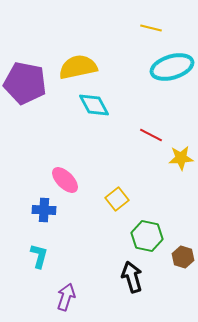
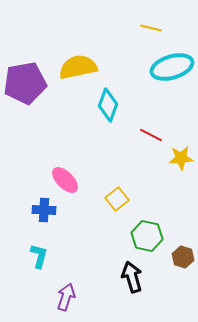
purple pentagon: rotated 21 degrees counterclockwise
cyan diamond: moved 14 px right; rotated 48 degrees clockwise
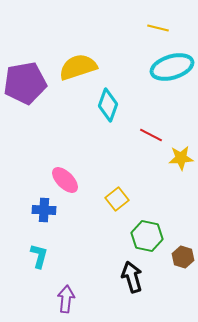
yellow line: moved 7 px right
yellow semicircle: rotated 6 degrees counterclockwise
purple arrow: moved 2 px down; rotated 12 degrees counterclockwise
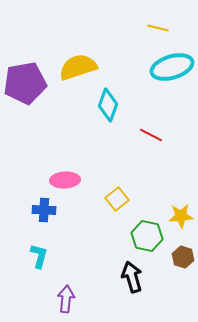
yellow star: moved 58 px down
pink ellipse: rotated 48 degrees counterclockwise
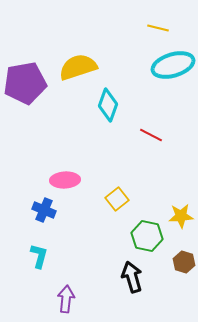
cyan ellipse: moved 1 px right, 2 px up
blue cross: rotated 20 degrees clockwise
brown hexagon: moved 1 px right, 5 px down
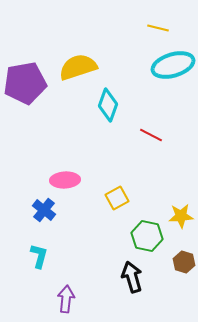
yellow square: moved 1 px up; rotated 10 degrees clockwise
blue cross: rotated 15 degrees clockwise
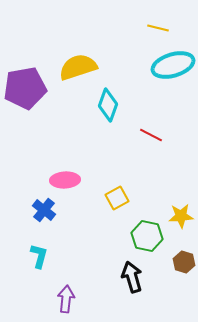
purple pentagon: moved 5 px down
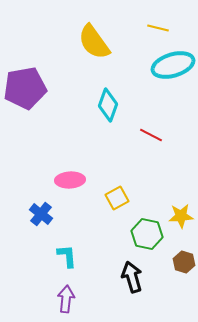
yellow semicircle: moved 16 px right, 25 px up; rotated 108 degrees counterclockwise
pink ellipse: moved 5 px right
blue cross: moved 3 px left, 4 px down
green hexagon: moved 2 px up
cyan L-shape: moved 28 px right; rotated 20 degrees counterclockwise
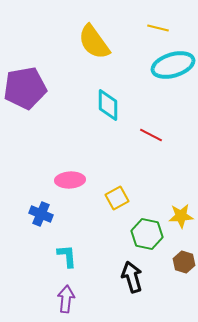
cyan diamond: rotated 20 degrees counterclockwise
blue cross: rotated 15 degrees counterclockwise
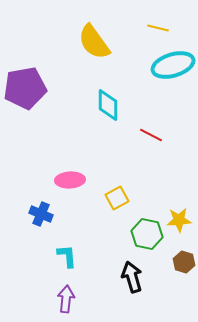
yellow star: moved 2 px left, 4 px down
